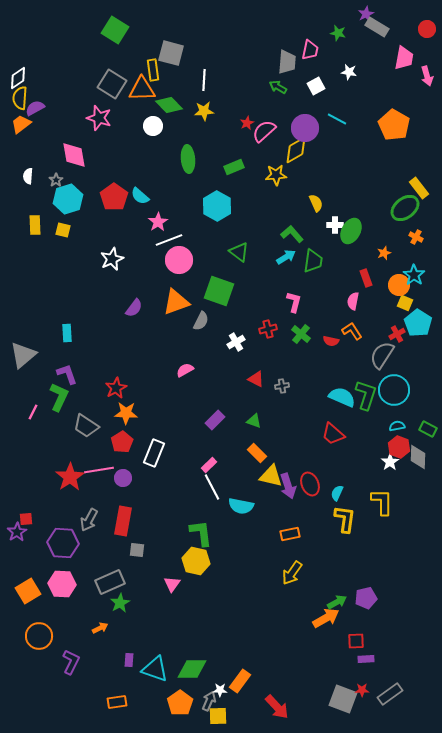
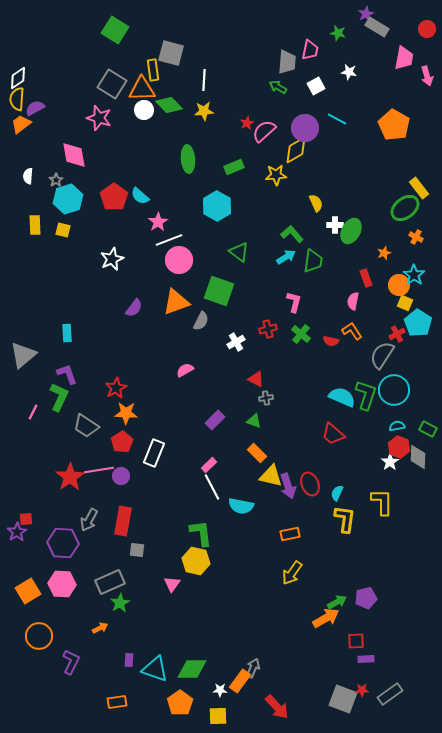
yellow semicircle at (20, 98): moved 3 px left, 1 px down
white circle at (153, 126): moved 9 px left, 16 px up
gray cross at (282, 386): moved 16 px left, 12 px down
purple circle at (123, 478): moved 2 px left, 2 px up
gray arrow at (209, 701): moved 44 px right, 33 px up
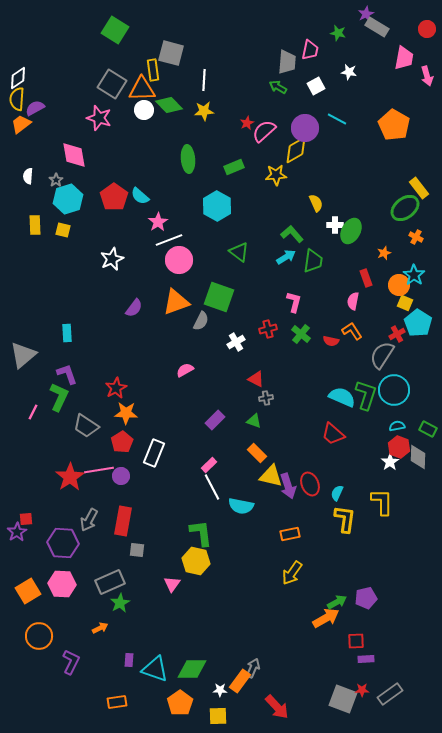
green square at (219, 291): moved 6 px down
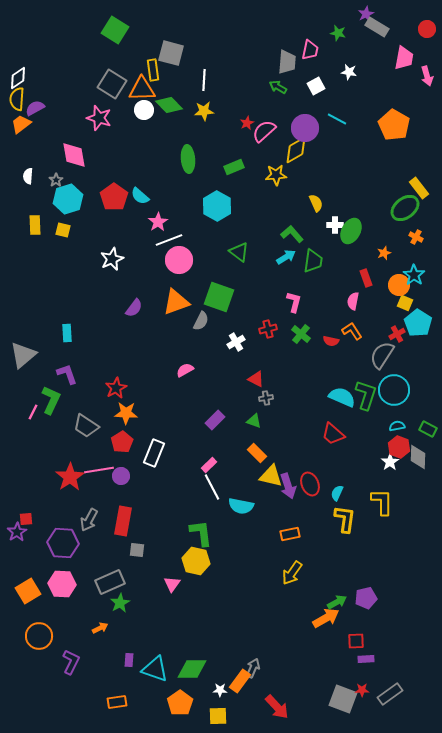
green L-shape at (59, 397): moved 8 px left, 3 px down
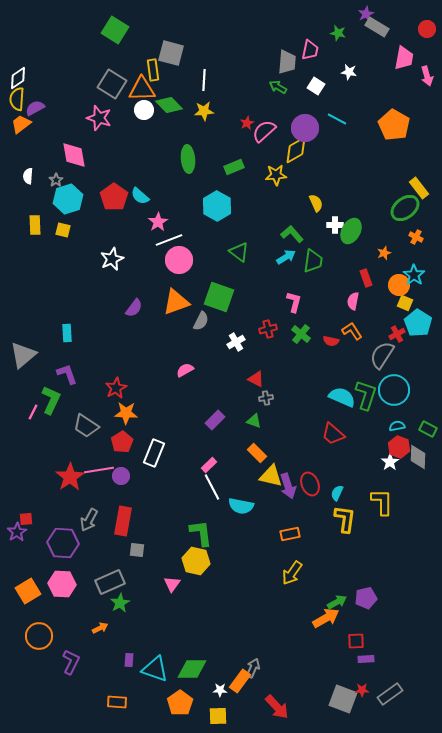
white square at (316, 86): rotated 30 degrees counterclockwise
orange rectangle at (117, 702): rotated 12 degrees clockwise
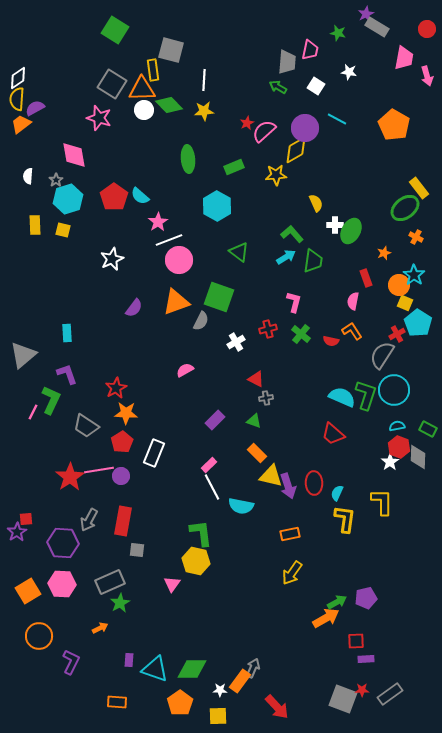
gray square at (171, 53): moved 3 px up
red ellipse at (310, 484): moved 4 px right, 1 px up; rotated 20 degrees clockwise
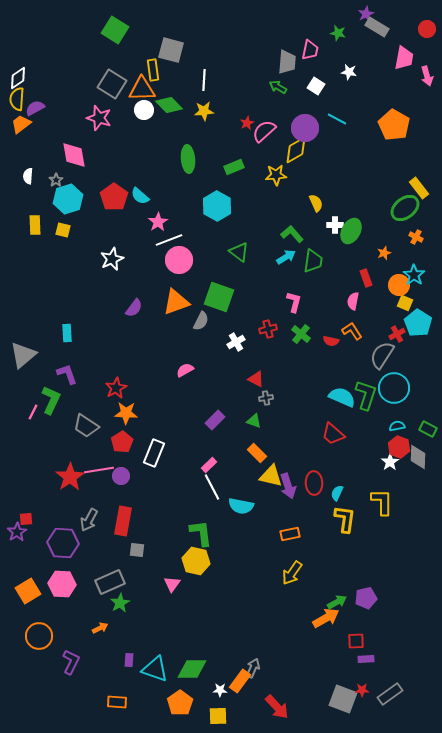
cyan circle at (394, 390): moved 2 px up
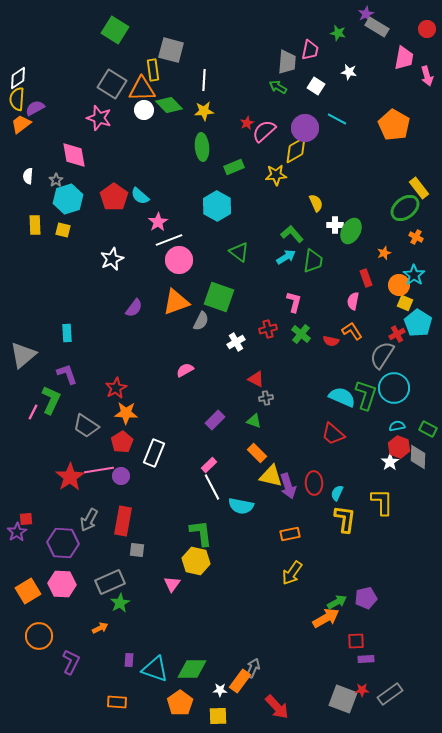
green ellipse at (188, 159): moved 14 px right, 12 px up
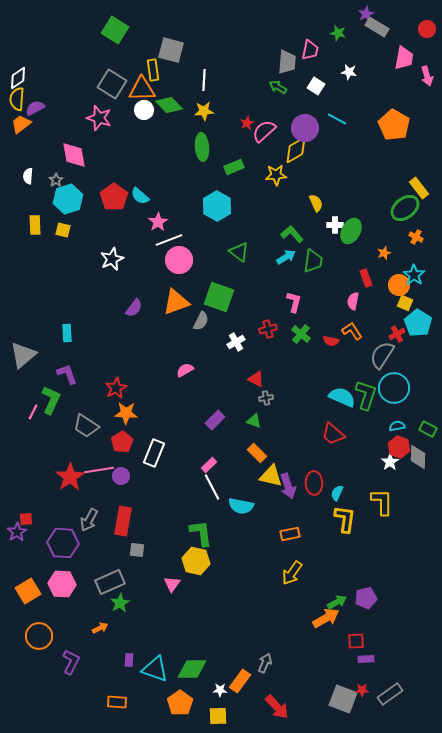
gray arrow at (253, 668): moved 12 px right, 5 px up
